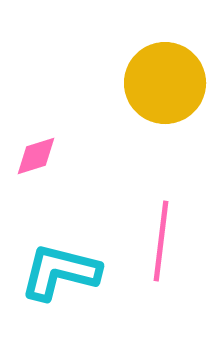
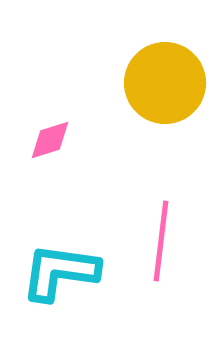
pink diamond: moved 14 px right, 16 px up
cyan L-shape: rotated 6 degrees counterclockwise
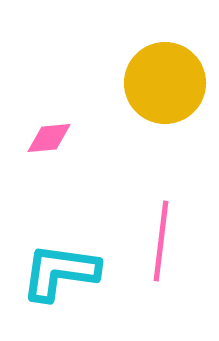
pink diamond: moved 1 px left, 2 px up; rotated 12 degrees clockwise
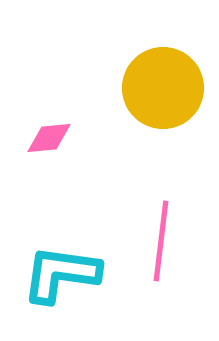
yellow circle: moved 2 px left, 5 px down
cyan L-shape: moved 1 px right, 2 px down
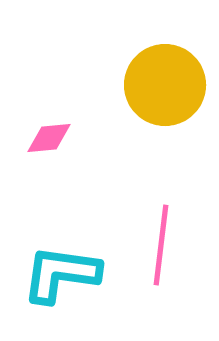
yellow circle: moved 2 px right, 3 px up
pink line: moved 4 px down
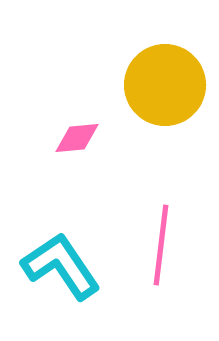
pink diamond: moved 28 px right
cyan L-shape: moved 8 px up; rotated 48 degrees clockwise
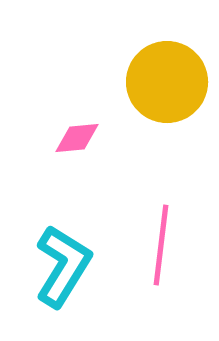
yellow circle: moved 2 px right, 3 px up
cyan L-shape: moved 2 px right; rotated 66 degrees clockwise
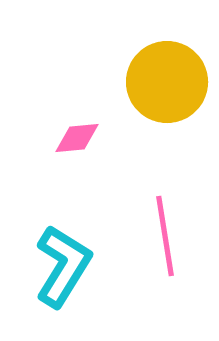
pink line: moved 4 px right, 9 px up; rotated 16 degrees counterclockwise
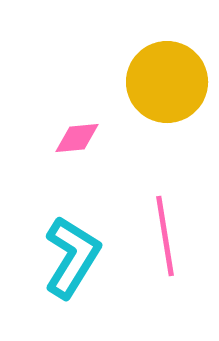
cyan L-shape: moved 9 px right, 9 px up
